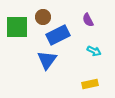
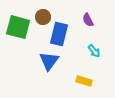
green square: moved 1 px right; rotated 15 degrees clockwise
blue rectangle: moved 1 px right, 1 px up; rotated 50 degrees counterclockwise
cyan arrow: rotated 24 degrees clockwise
blue triangle: moved 2 px right, 1 px down
yellow rectangle: moved 6 px left, 3 px up; rotated 28 degrees clockwise
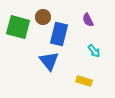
blue triangle: rotated 15 degrees counterclockwise
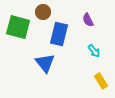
brown circle: moved 5 px up
blue triangle: moved 4 px left, 2 px down
yellow rectangle: moved 17 px right; rotated 42 degrees clockwise
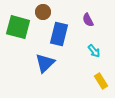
blue triangle: rotated 25 degrees clockwise
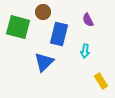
cyan arrow: moved 9 px left; rotated 48 degrees clockwise
blue triangle: moved 1 px left, 1 px up
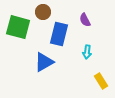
purple semicircle: moved 3 px left
cyan arrow: moved 2 px right, 1 px down
blue triangle: rotated 15 degrees clockwise
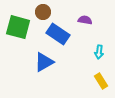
purple semicircle: rotated 128 degrees clockwise
blue rectangle: moved 1 px left; rotated 70 degrees counterclockwise
cyan arrow: moved 12 px right
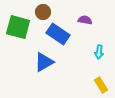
yellow rectangle: moved 4 px down
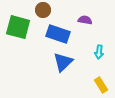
brown circle: moved 2 px up
blue rectangle: rotated 15 degrees counterclockwise
blue triangle: moved 19 px right; rotated 15 degrees counterclockwise
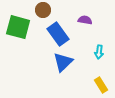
blue rectangle: rotated 35 degrees clockwise
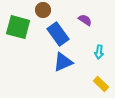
purple semicircle: rotated 24 degrees clockwise
blue triangle: rotated 20 degrees clockwise
yellow rectangle: moved 1 px up; rotated 14 degrees counterclockwise
